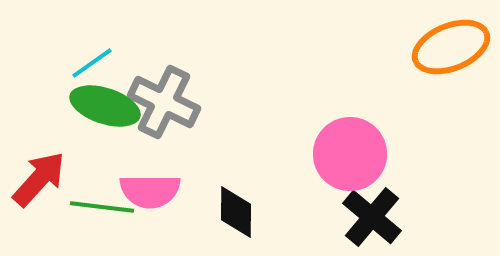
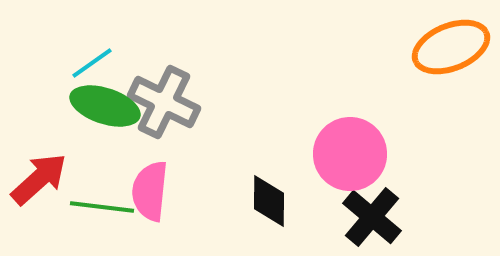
red arrow: rotated 6 degrees clockwise
pink semicircle: rotated 96 degrees clockwise
black diamond: moved 33 px right, 11 px up
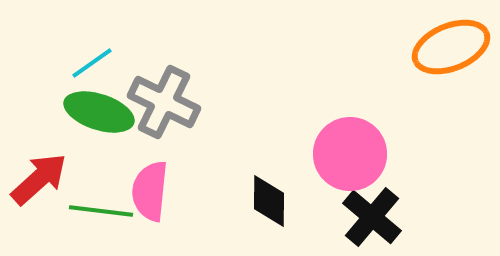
green ellipse: moved 6 px left, 6 px down
green line: moved 1 px left, 4 px down
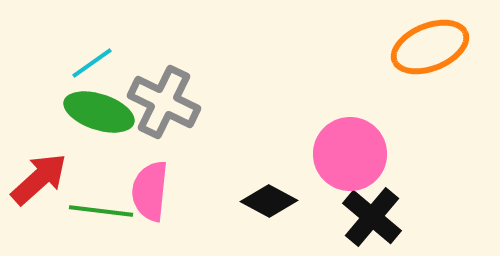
orange ellipse: moved 21 px left
black diamond: rotated 62 degrees counterclockwise
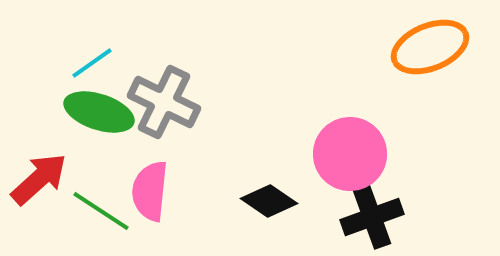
black diamond: rotated 6 degrees clockwise
green line: rotated 26 degrees clockwise
black cross: rotated 30 degrees clockwise
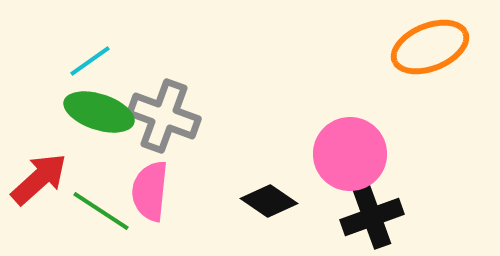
cyan line: moved 2 px left, 2 px up
gray cross: moved 14 px down; rotated 6 degrees counterclockwise
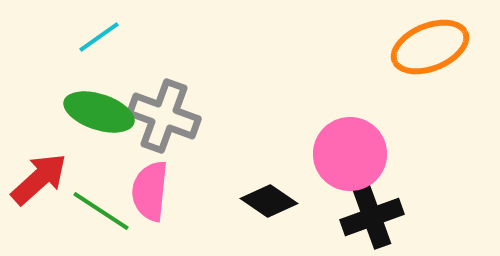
cyan line: moved 9 px right, 24 px up
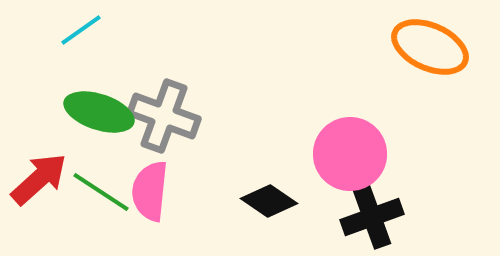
cyan line: moved 18 px left, 7 px up
orange ellipse: rotated 46 degrees clockwise
green line: moved 19 px up
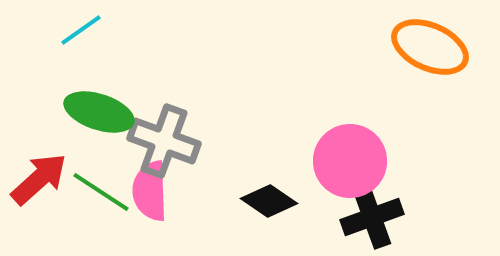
gray cross: moved 25 px down
pink circle: moved 7 px down
pink semicircle: rotated 8 degrees counterclockwise
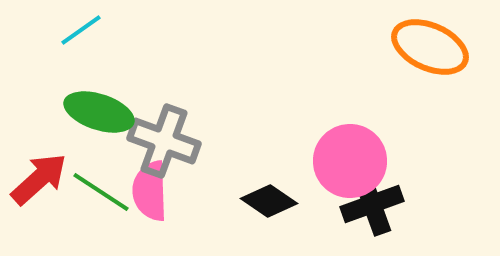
black cross: moved 13 px up
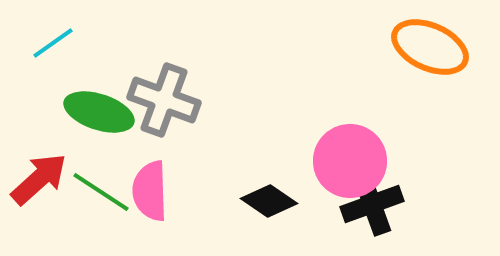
cyan line: moved 28 px left, 13 px down
gray cross: moved 41 px up
